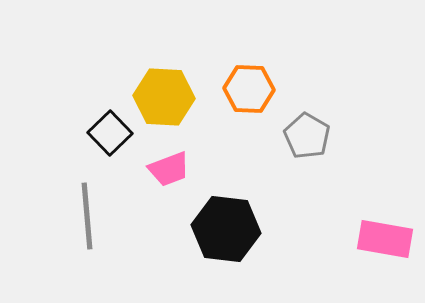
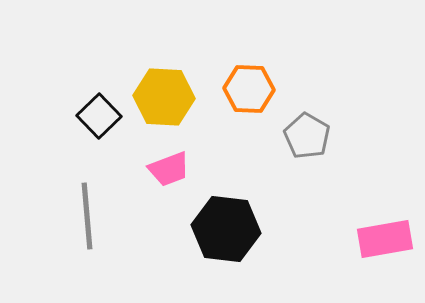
black square: moved 11 px left, 17 px up
pink rectangle: rotated 20 degrees counterclockwise
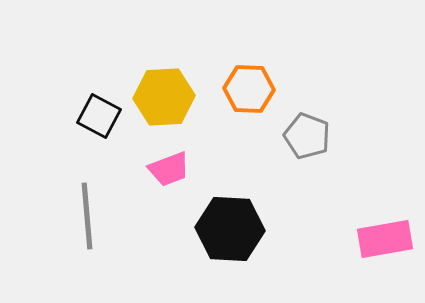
yellow hexagon: rotated 6 degrees counterclockwise
black square: rotated 18 degrees counterclockwise
gray pentagon: rotated 9 degrees counterclockwise
black hexagon: moved 4 px right; rotated 4 degrees counterclockwise
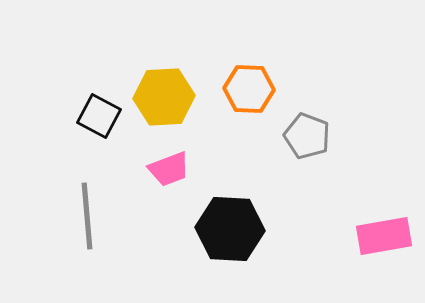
pink rectangle: moved 1 px left, 3 px up
